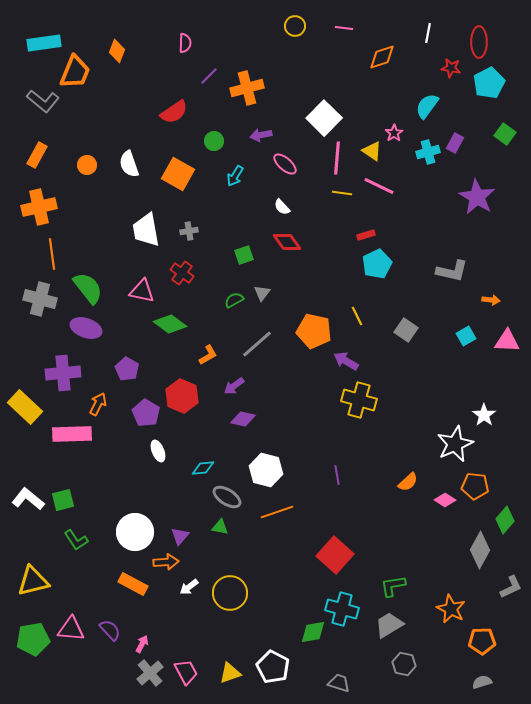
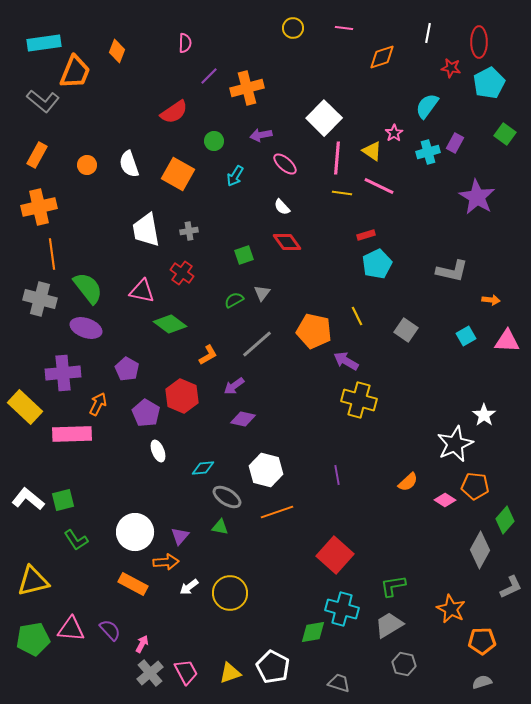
yellow circle at (295, 26): moved 2 px left, 2 px down
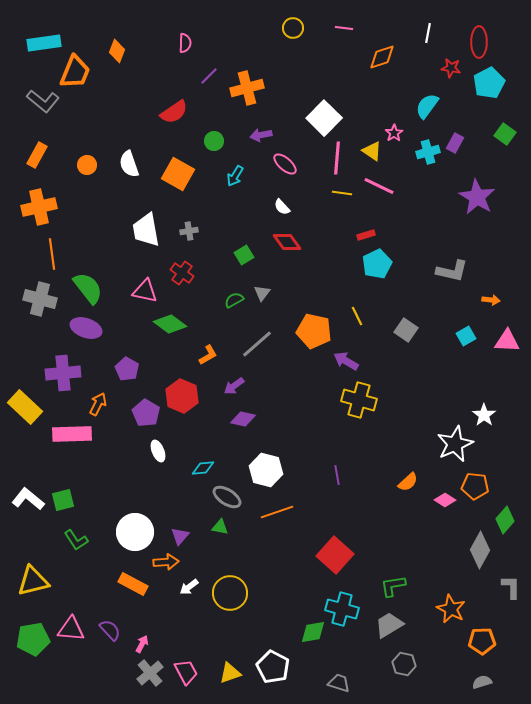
green square at (244, 255): rotated 12 degrees counterclockwise
pink triangle at (142, 291): moved 3 px right
gray L-shape at (511, 587): rotated 65 degrees counterclockwise
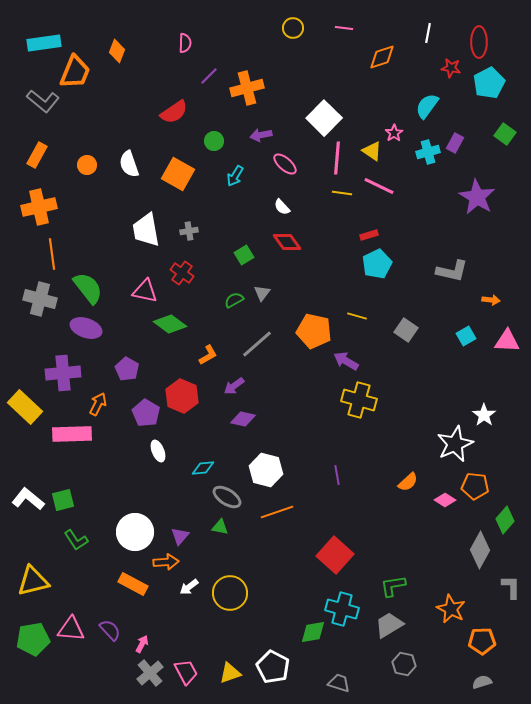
red rectangle at (366, 235): moved 3 px right
yellow line at (357, 316): rotated 48 degrees counterclockwise
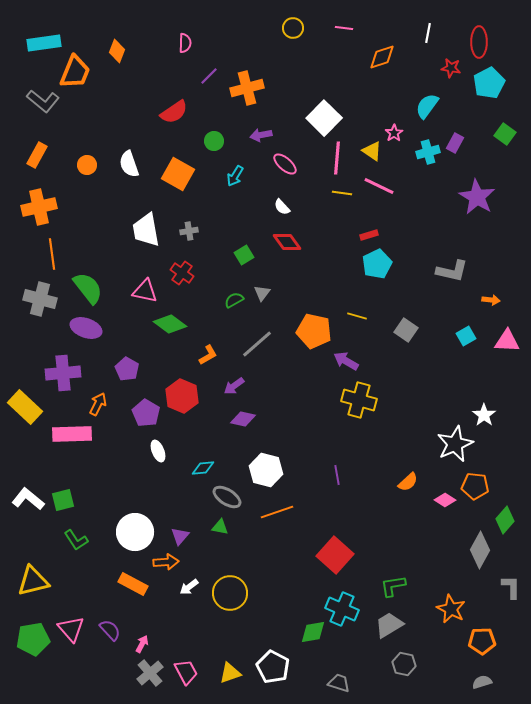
cyan cross at (342, 609): rotated 8 degrees clockwise
pink triangle at (71, 629): rotated 44 degrees clockwise
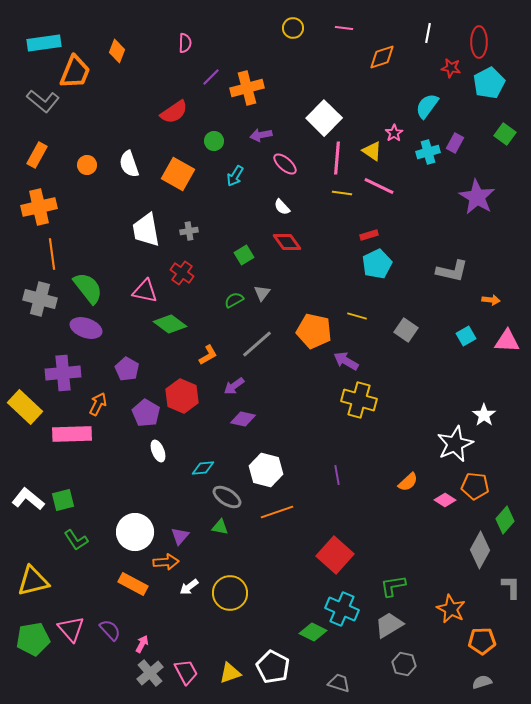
purple line at (209, 76): moved 2 px right, 1 px down
green diamond at (313, 632): rotated 36 degrees clockwise
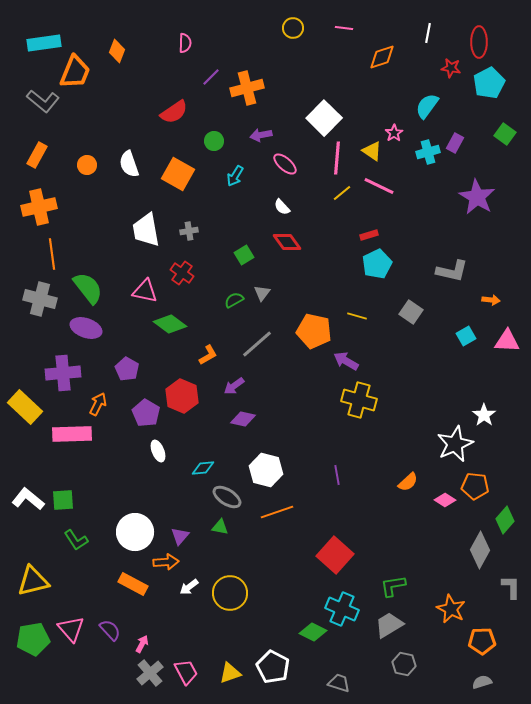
yellow line at (342, 193): rotated 48 degrees counterclockwise
gray square at (406, 330): moved 5 px right, 18 px up
green square at (63, 500): rotated 10 degrees clockwise
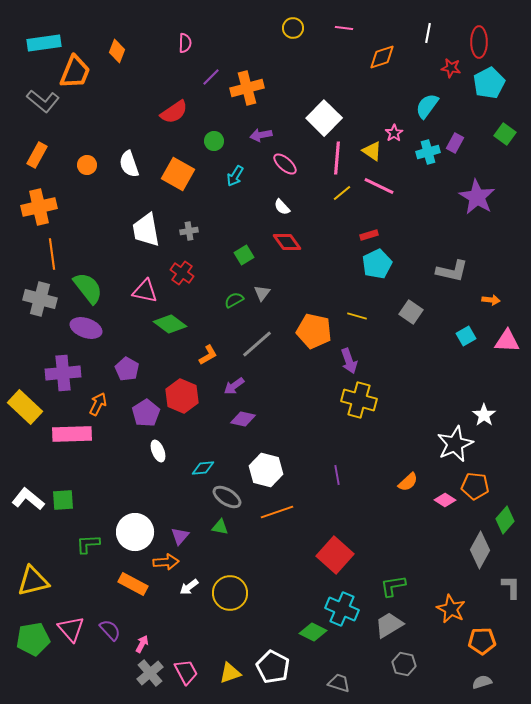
purple arrow at (346, 361): moved 3 px right; rotated 140 degrees counterclockwise
purple pentagon at (146, 413): rotated 8 degrees clockwise
green L-shape at (76, 540): moved 12 px right, 4 px down; rotated 120 degrees clockwise
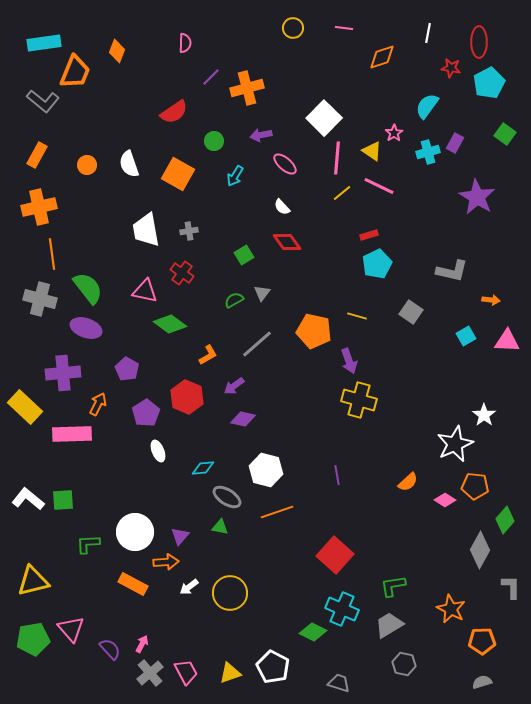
red hexagon at (182, 396): moved 5 px right, 1 px down
purple semicircle at (110, 630): moved 19 px down
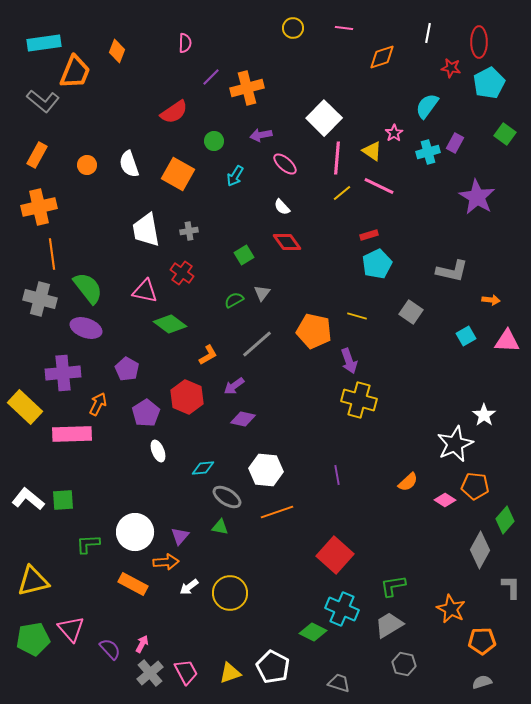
white hexagon at (266, 470): rotated 8 degrees counterclockwise
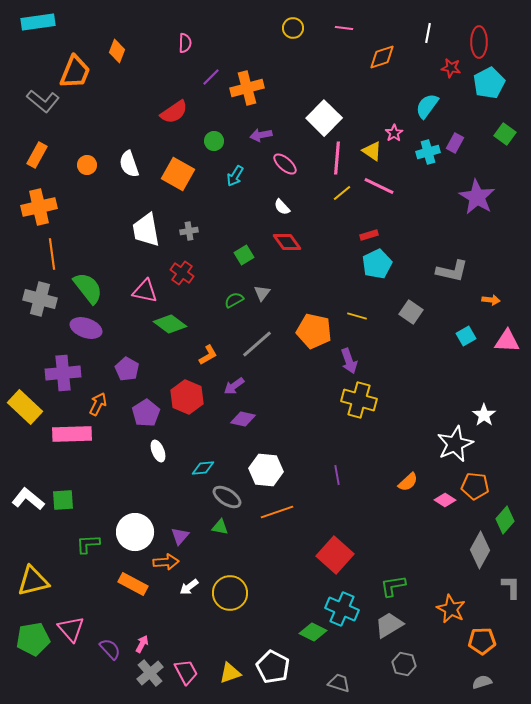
cyan rectangle at (44, 43): moved 6 px left, 21 px up
